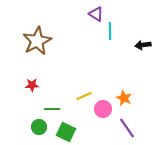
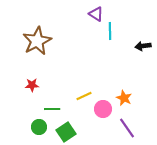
black arrow: moved 1 px down
green square: rotated 30 degrees clockwise
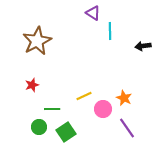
purple triangle: moved 3 px left, 1 px up
red star: rotated 16 degrees counterclockwise
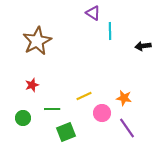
orange star: rotated 14 degrees counterclockwise
pink circle: moved 1 px left, 4 px down
green circle: moved 16 px left, 9 px up
green square: rotated 12 degrees clockwise
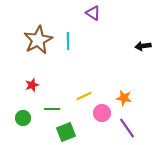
cyan line: moved 42 px left, 10 px down
brown star: moved 1 px right, 1 px up
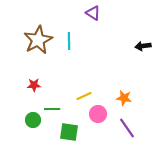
cyan line: moved 1 px right
red star: moved 2 px right; rotated 16 degrees clockwise
pink circle: moved 4 px left, 1 px down
green circle: moved 10 px right, 2 px down
green square: moved 3 px right; rotated 30 degrees clockwise
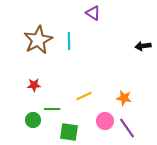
pink circle: moved 7 px right, 7 px down
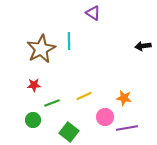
brown star: moved 3 px right, 9 px down
green line: moved 6 px up; rotated 21 degrees counterclockwise
pink circle: moved 4 px up
purple line: rotated 65 degrees counterclockwise
green square: rotated 30 degrees clockwise
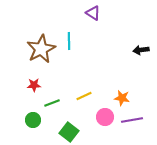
black arrow: moved 2 px left, 4 px down
orange star: moved 2 px left
purple line: moved 5 px right, 8 px up
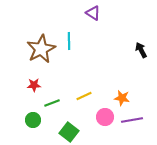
black arrow: rotated 70 degrees clockwise
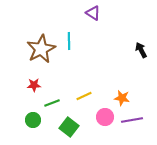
green square: moved 5 px up
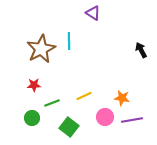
green circle: moved 1 px left, 2 px up
